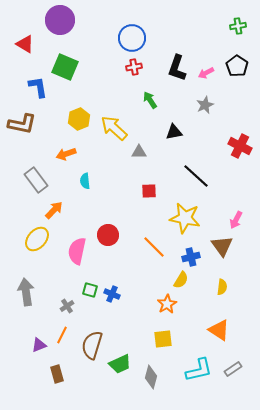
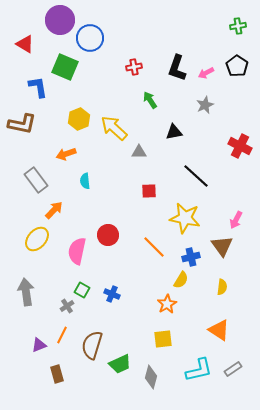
blue circle at (132, 38): moved 42 px left
green square at (90, 290): moved 8 px left; rotated 14 degrees clockwise
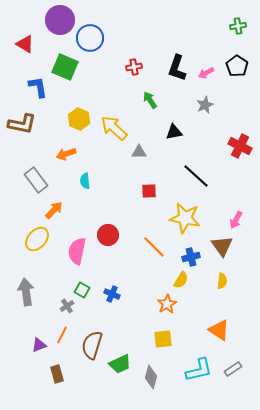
yellow hexagon at (79, 119): rotated 15 degrees counterclockwise
yellow semicircle at (222, 287): moved 6 px up
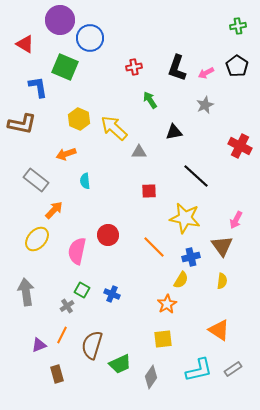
gray rectangle at (36, 180): rotated 15 degrees counterclockwise
gray diamond at (151, 377): rotated 20 degrees clockwise
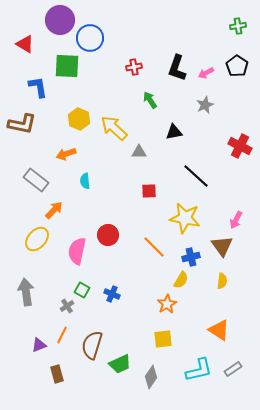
green square at (65, 67): moved 2 px right, 1 px up; rotated 20 degrees counterclockwise
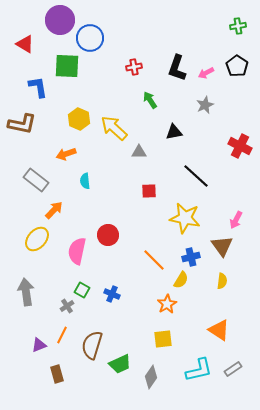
orange line at (154, 247): moved 13 px down
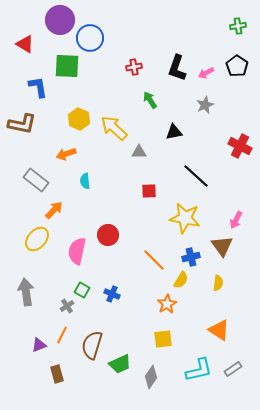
yellow semicircle at (222, 281): moved 4 px left, 2 px down
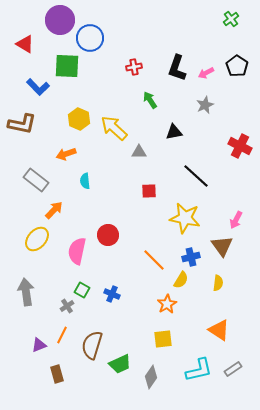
green cross at (238, 26): moved 7 px left, 7 px up; rotated 28 degrees counterclockwise
blue L-shape at (38, 87): rotated 145 degrees clockwise
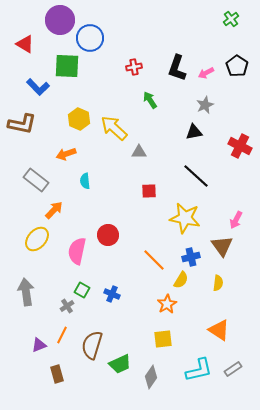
black triangle at (174, 132): moved 20 px right
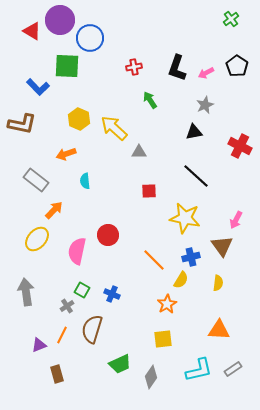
red triangle at (25, 44): moved 7 px right, 13 px up
orange triangle at (219, 330): rotated 30 degrees counterclockwise
brown semicircle at (92, 345): moved 16 px up
